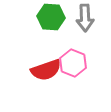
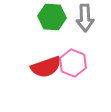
green hexagon: moved 1 px right
red semicircle: moved 3 px up
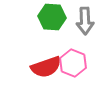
gray arrow: moved 3 px down
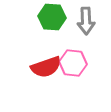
gray arrow: moved 1 px right
pink hexagon: rotated 16 degrees counterclockwise
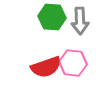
gray arrow: moved 6 px left
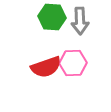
pink hexagon: rotated 8 degrees counterclockwise
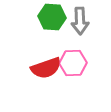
red semicircle: moved 1 px down
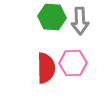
red semicircle: rotated 72 degrees counterclockwise
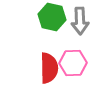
green hexagon: rotated 8 degrees clockwise
red semicircle: moved 3 px right
